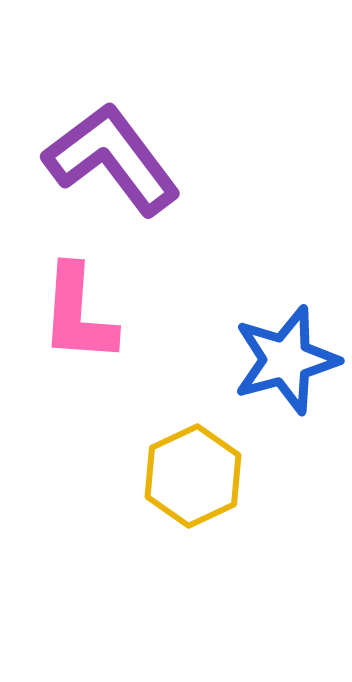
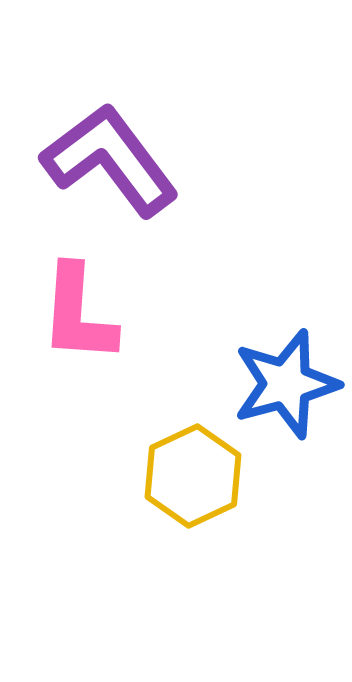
purple L-shape: moved 2 px left, 1 px down
blue star: moved 24 px down
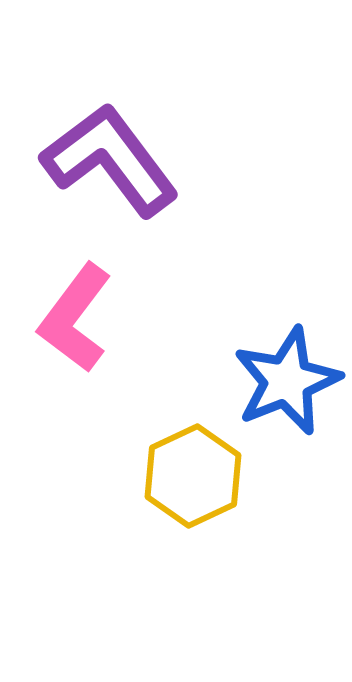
pink L-shape: moved 3 px left, 4 px down; rotated 33 degrees clockwise
blue star: moved 1 px right, 3 px up; rotated 7 degrees counterclockwise
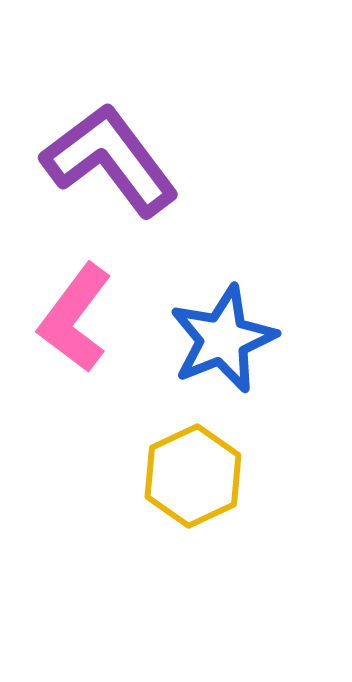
blue star: moved 64 px left, 42 px up
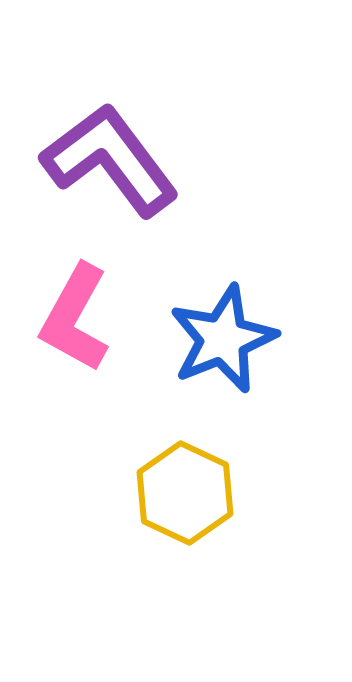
pink L-shape: rotated 8 degrees counterclockwise
yellow hexagon: moved 8 px left, 17 px down; rotated 10 degrees counterclockwise
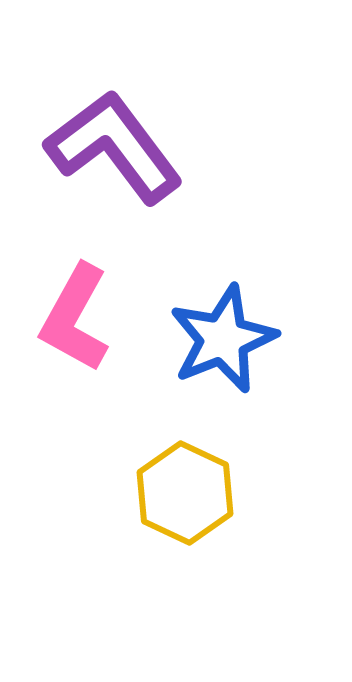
purple L-shape: moved 4 px right, 13 px up
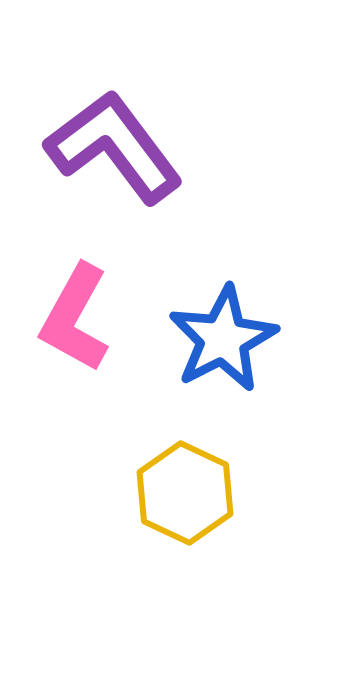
blue star: rotated 5 degrees counterclockwise
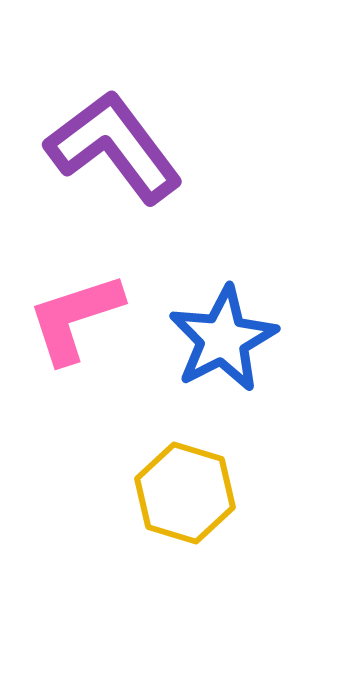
pink L-shape: rotated 43 degrees clockwise
yellow hexagon: rotated 8 degrees counterclockwise
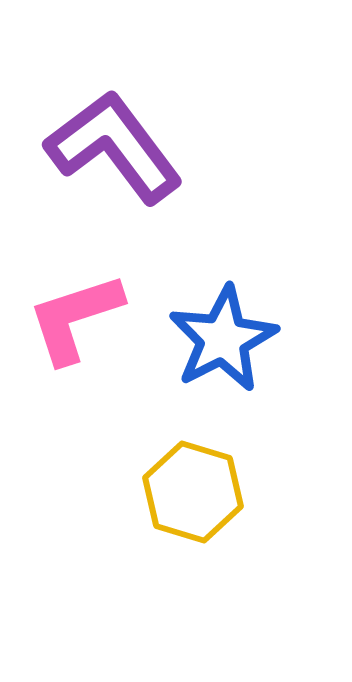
yellow hexagon: moved 8 px right, 1 px up
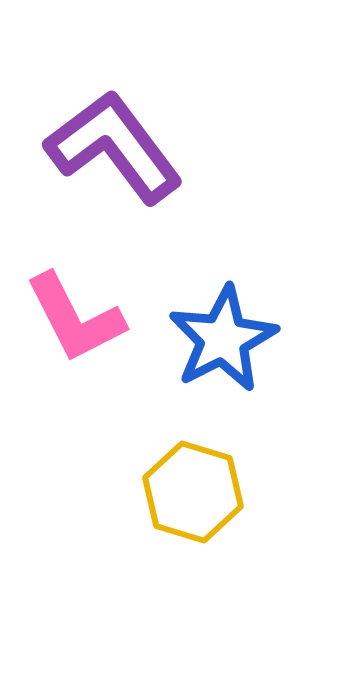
pink L-shape: rotated 99 degrees counterclockwise
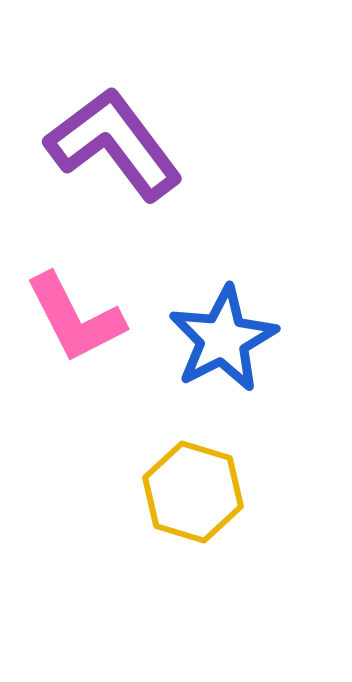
purple L-shape: moved 3 px up
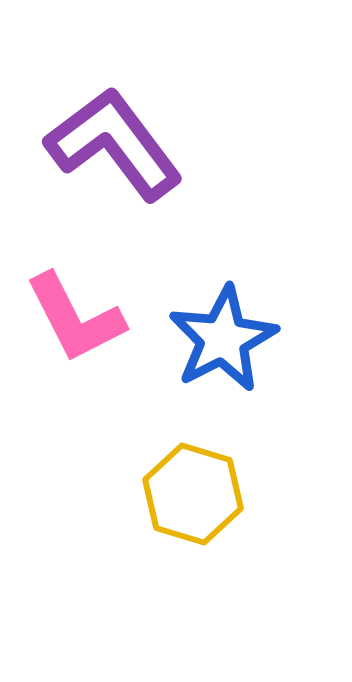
yellow hexagon: moved 2 px down
